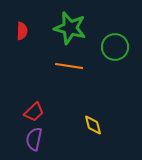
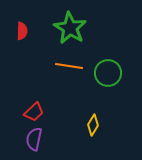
green star: rotated 16 degrees clockwise
green circle: moved 7 px left, 26 px down
yellow diamond: rotated 45 degrees clockwise
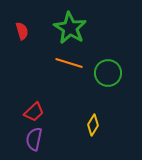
red semicircle: rotated 18 degrees counterclockwise
orange line: moved 3 px up; rotated 8 degrees clockwise
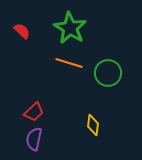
red semicircle: rotated 30 degrees counterclockwise
yellow diamond: rotated 25 degrees counterclockwise
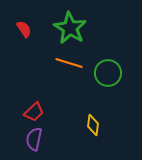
red semicircle: moved 2 px right, 2 px up; rotated 12 degrees clockwise
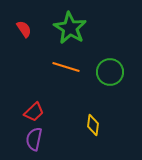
orange line: moved 3 px left, 4 px down
green circle: moved 2 px right, 1 px up
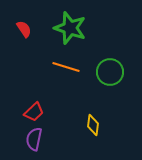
green star: rotated 12 degrees counterclockwise
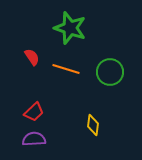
red semicircle: moved 8 px right, 28 px down
orange line: moved 2 px down
purple semicircle: rotated 75 degrees clockwise
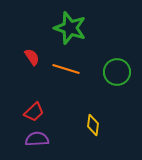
green circle: moved 7 px right
purple semicircle: moved 3 px right
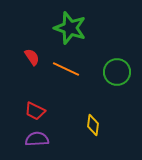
orange line: rotated 8 degrees clockwise
red trapezoid: moved 1 px right, 1 px up; rotated 70 degrees clockwise
